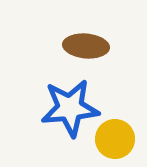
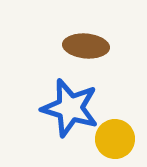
blue star: rotated 22 degrees clockwise
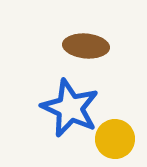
blue star: rotated 8 degrees clockwise
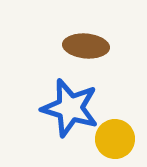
blue star: rotated 8 degrees counterclockwise
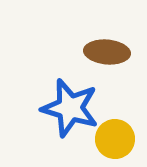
brown ellipse: moved 21 px right, 6 px down
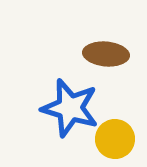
brown ellipse: moved 1 px left, 2 px down
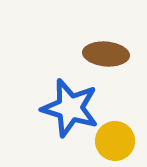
yellow circle: moved 2 px down
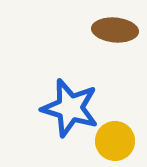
brown ellipse: moved 9 px right, 24 px up
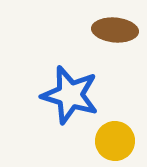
blue star: moved 13 px up
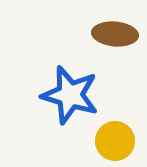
brown ellipse: moved 4 px down
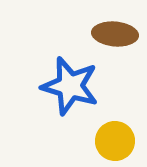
blue star: moved 9 px up
